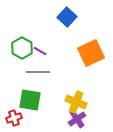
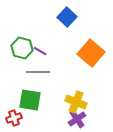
green hexagon: rotated 15 degrees counterclockwise
orange square: rotated 24 degrees counterclockwise
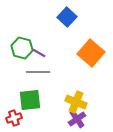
purple line: moved 1 px left, 2 px down
green square: rotated 15 degrees counterclockwise
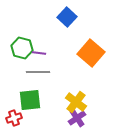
purple line: rotated 24 degrees counterclockwise
yellow cross: rotated 15 degrees clockwise
purple cross: moved 1 px up
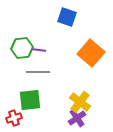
blue square: rotated 24 degrees counterclockwise
green hexagon: rotated 20 degrees counterclockwise
purple line: moved 3 px up
yellow cross: moved 4 px right
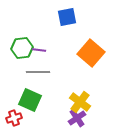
blue square: rotated 30 degrees counterclockwise
green square: rotated 30 degrees clockwise
